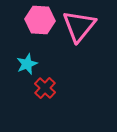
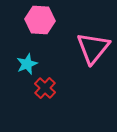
pink triangle: moved 14 px right, 22 px down
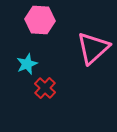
pink triangle: rotated 9 degrees clockwise
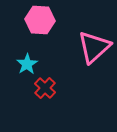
pink triangle: moved 1 px right, 1 px up
cyan star: rotated 10 degrees counterclockwise
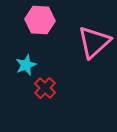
pink triangle: moved 5 px up
cyan star: moved 1 px left, 1 px down; rotated 10 degrees clockwise
